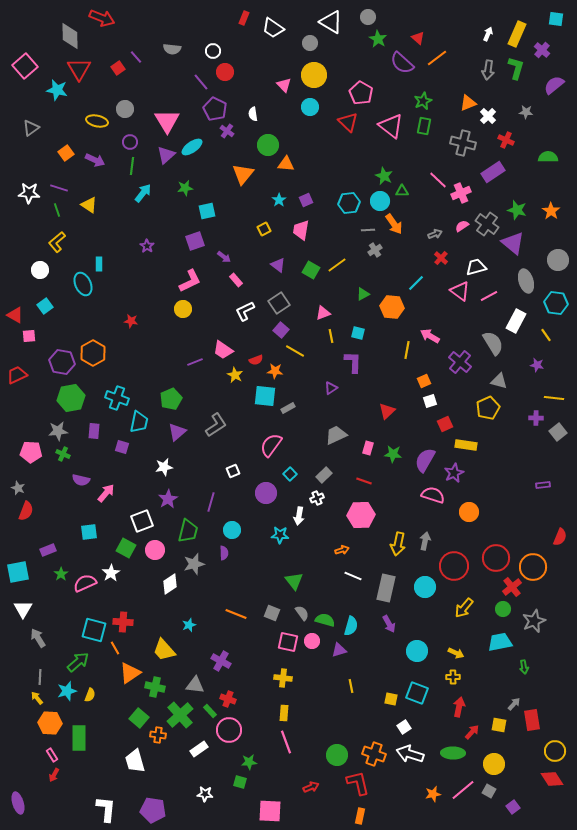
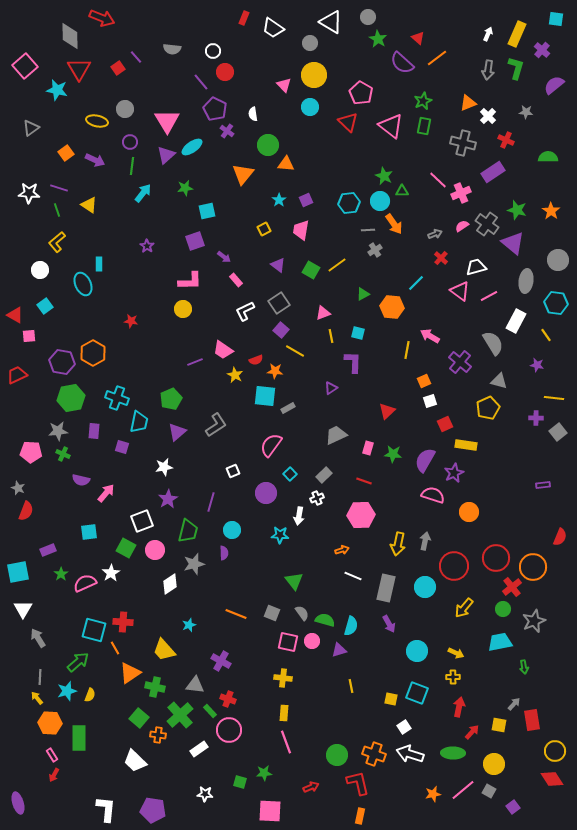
pink L-shape at (190, 281): rotated 25 degrees clockwise
gray ellipse at (526, 281): rotated 25 degrees clockwise
white trapezoid at (135, 761): rotated 30 degrees counterclockwise
green star at (249, 762): moved 15 px right, 11 px down
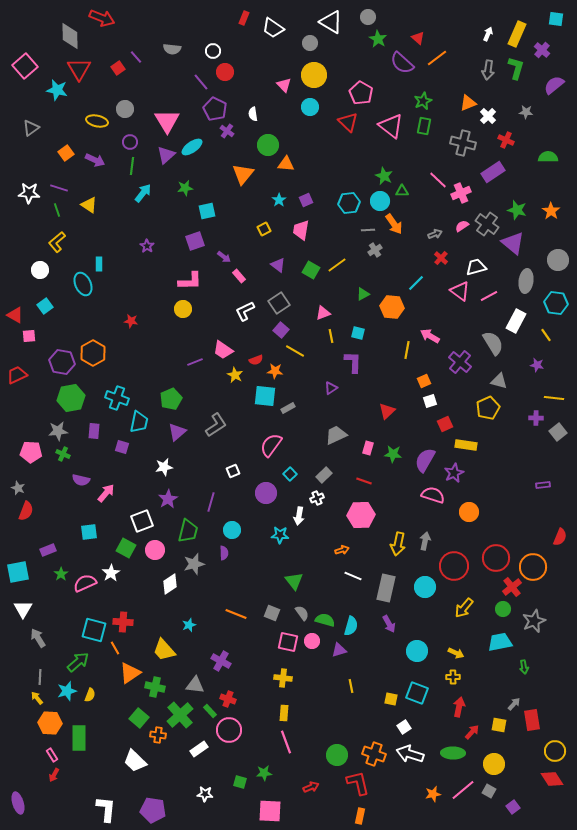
pink rectangle at (236, 280): moved 3 px right, 4 px up
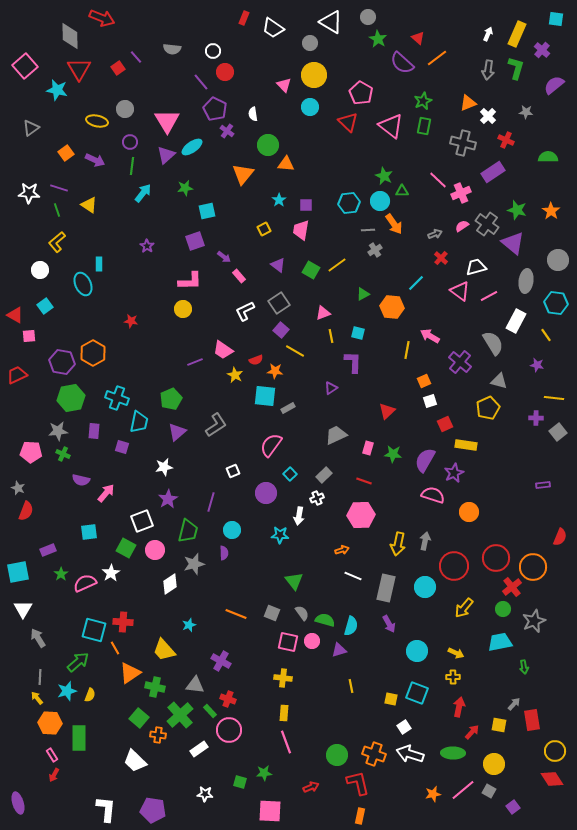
purple square at (306, 200): moved 5 px down; rotated 24 degrees clockwise
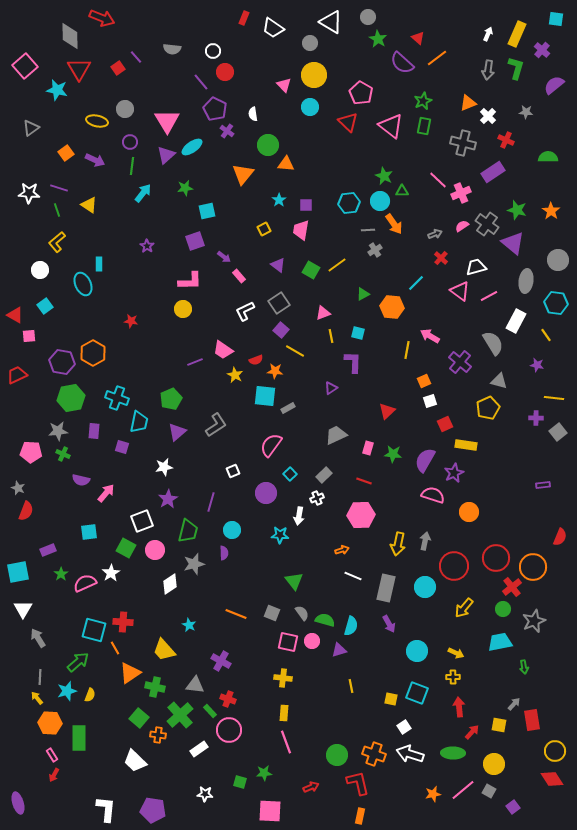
cyan star at (189, 625): rotated 24 degrees counterclockwise
red arrow at (459, 707): rotated 18 degrees counterclockwise
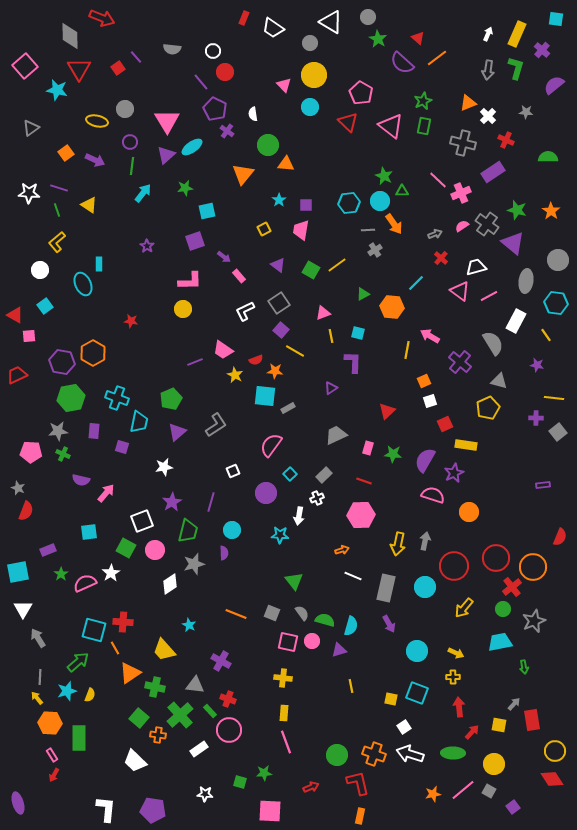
purple star at (168, 499): moved 4 px right, 3 px down
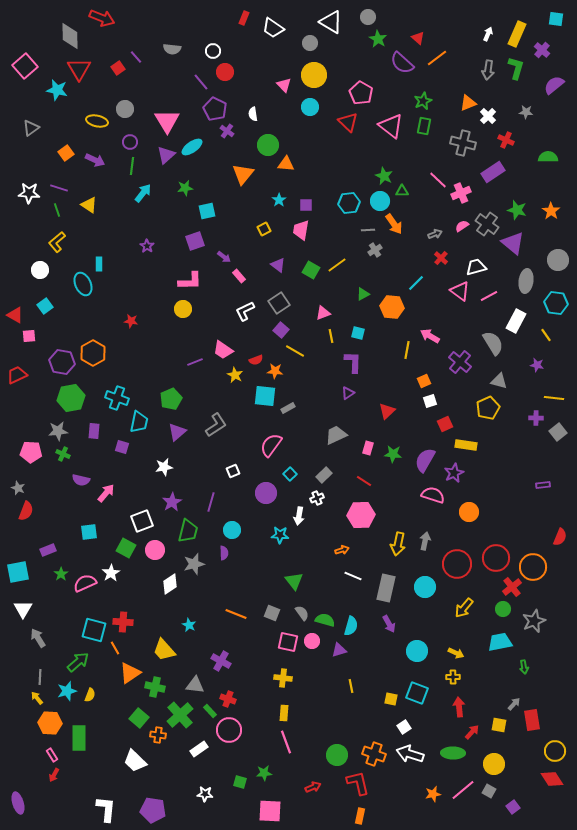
purple triangle at (331, 388): moved 17 px right, 5 px down
red line at (364, 481): rotated 14 degrees clockwise
red circle at (454, 566): moved 3 px right, 2 px up
red arrow at (311, 787): moved 2 px right
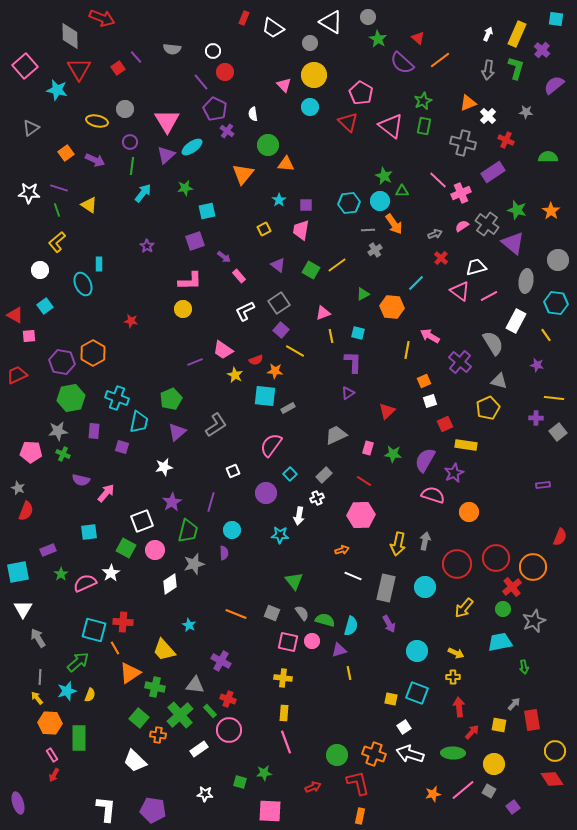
orange line at (437, 58): moved 3 px right, 2 px down
yellow line at (351, 686): moved 2 px left, 13 px up
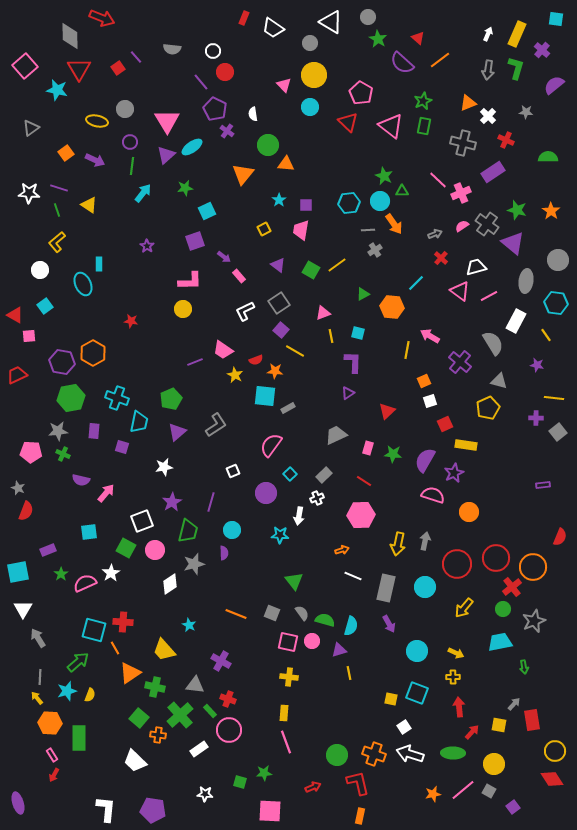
cyan square at (207, 211): rotated 12 degrees counterclockwise
yellow cross at (283, 678): moved 6 px right, 1 px up
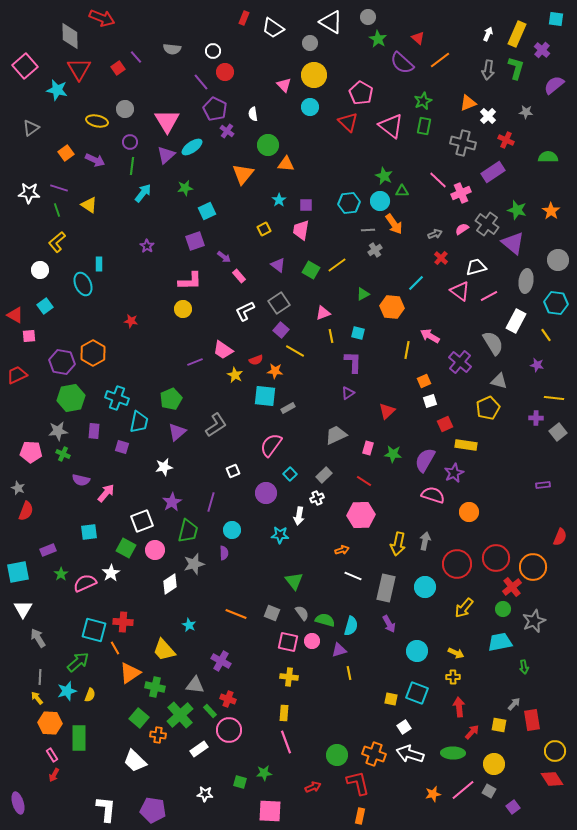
pink semicircle at (462, 226): moved 3 px down
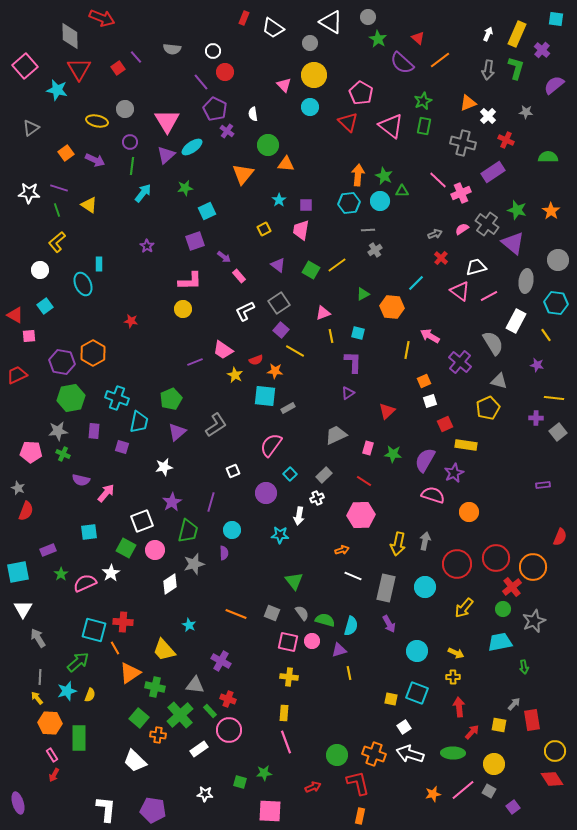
orange arrow at (394, 224): moved 36 px left, 49 px up; rotated 140 degrees counterclockwise
